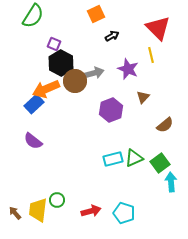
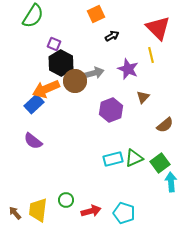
green circle: moved 9 px right
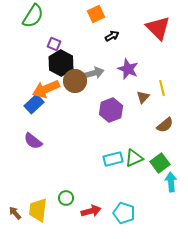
yellow line: moved 11 px right, 33 px down
green circle: moved 2 px up
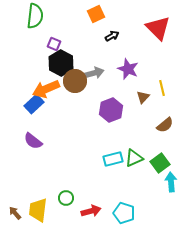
green semicircle: moved 2 px right; rotated 25 degrees counterclockwise
